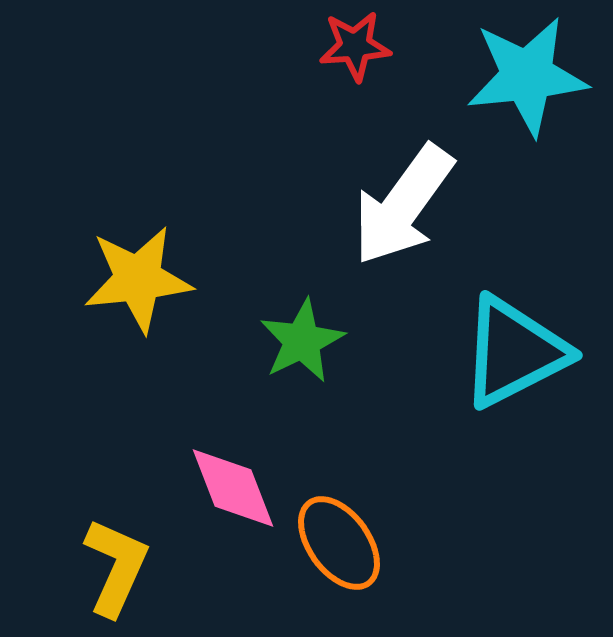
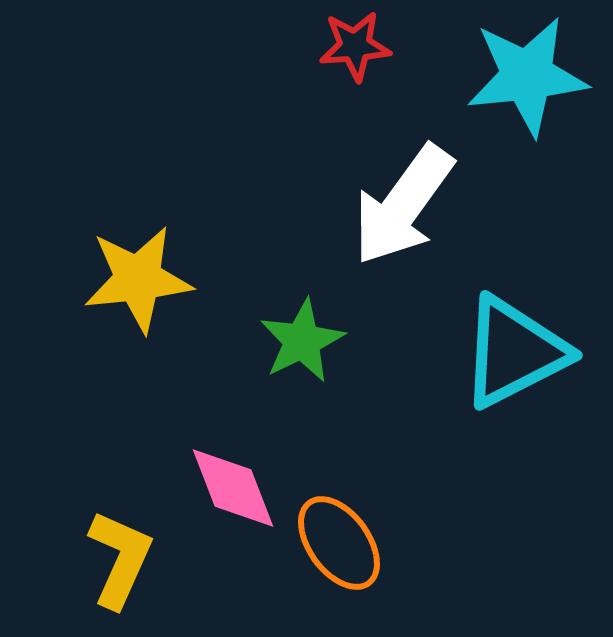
yellow L-shape: moved 4 px right, 8 px up
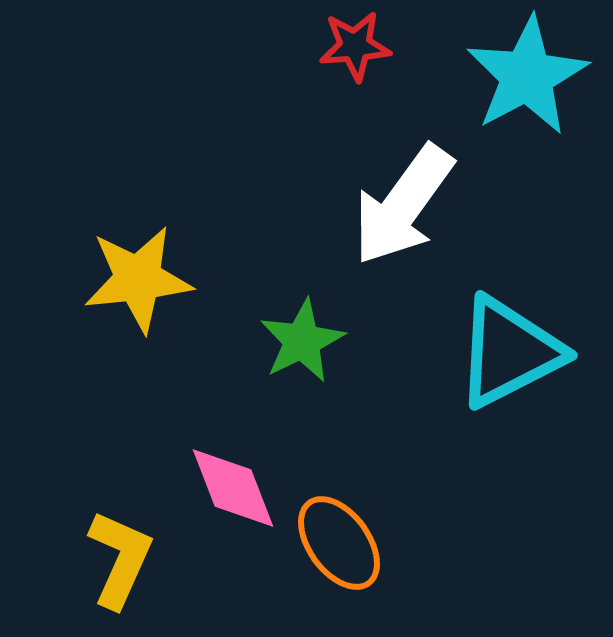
cyan star: rotated 22 degrees counterclockwise
cyan triangle: moved 5 px left
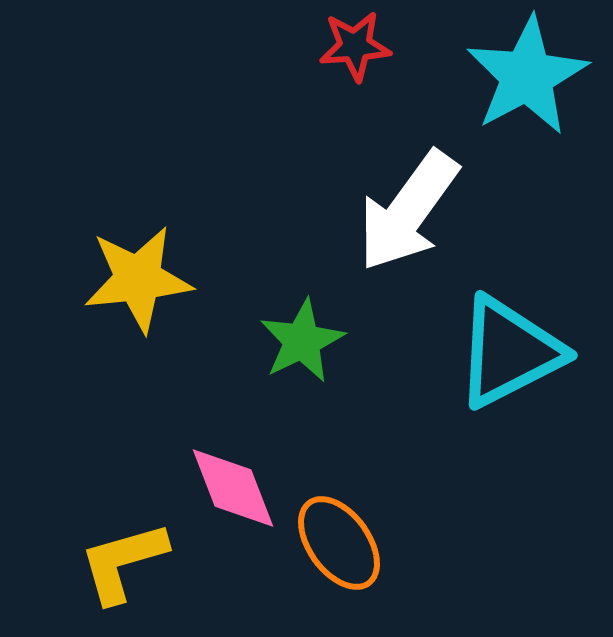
white arrow: moved 5 px right, 6 px down
yellow L-shape: moved 3 px right, 3 px down; rotated 130 degrees counterclockwise
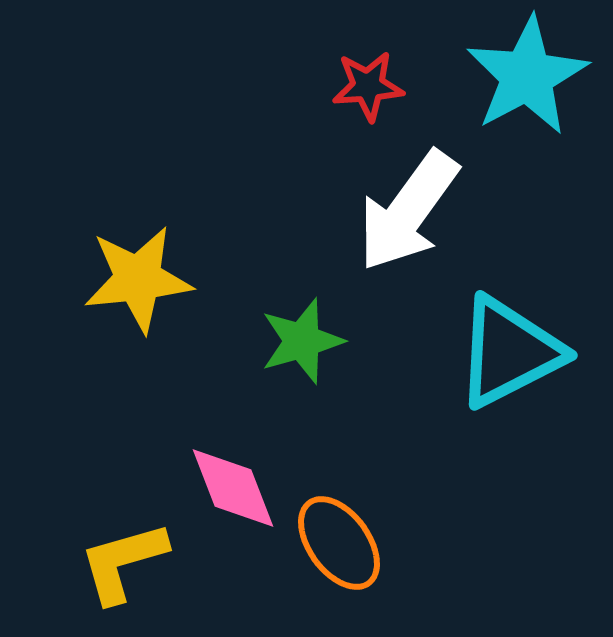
red star: moved 13 px right, 40 px down
green star: rotated 10 degrees clockwise
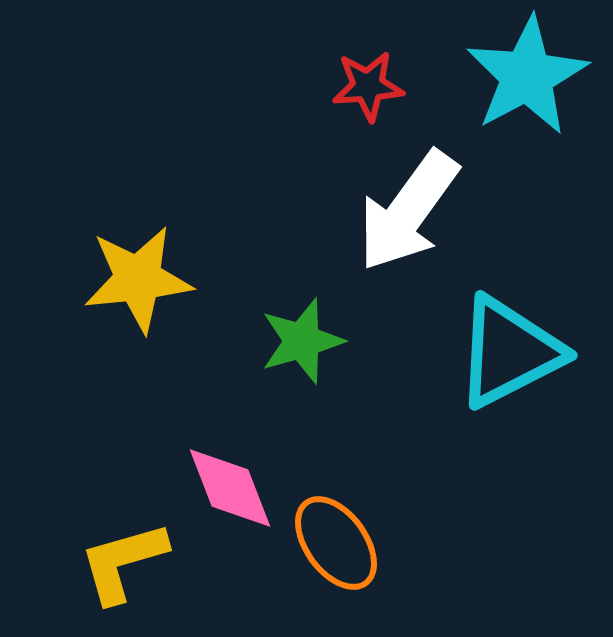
pink diamond: moved 3 px left
orange ellipse: moved 3 px left
